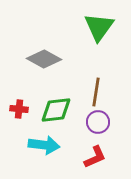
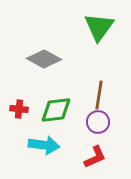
brown line: moved 3 px right, 3 px down
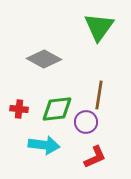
green diamond: moved 1 px right, 1 px up
purple circle: moved 12 px left
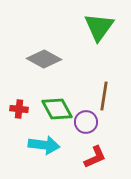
brown line: moved 5 px right, 1 px down
green diamond: rotated 68 degrees clockwise
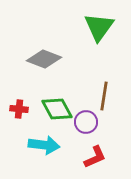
gray diamond: rotated 8 degrees counterclockwise
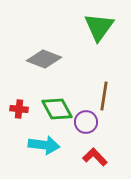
red L-shape: rotated 110 degrees counterclockwise
